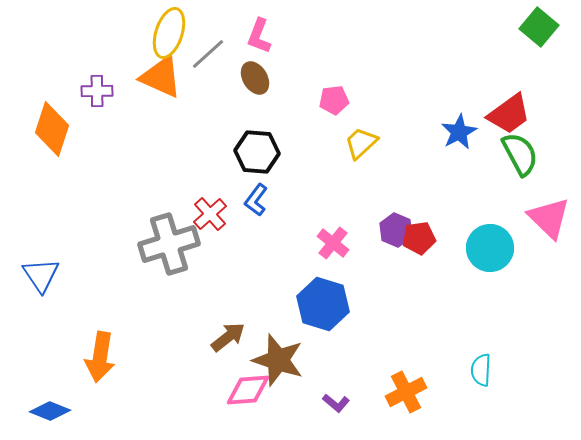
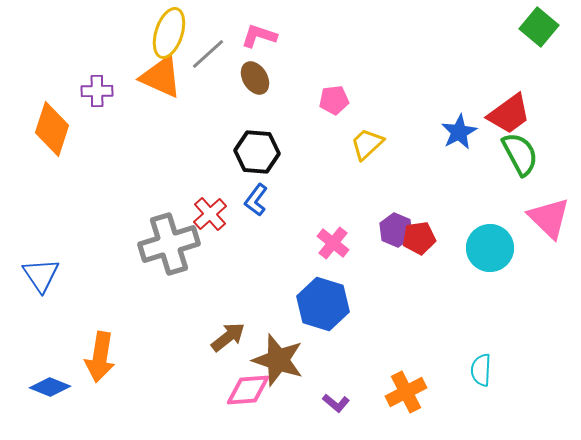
pink L-shape: rotated 87 degrees clockwise
yellow trapezoid: moved 6 px right, 1 px down
blue diamond: moved 24 px up
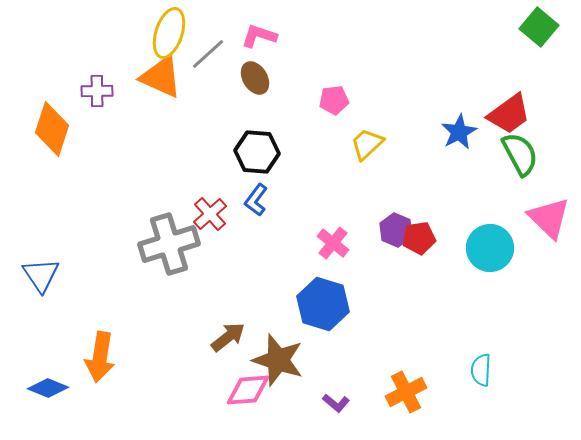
blue diamond: moved 2 px left, 1 px down
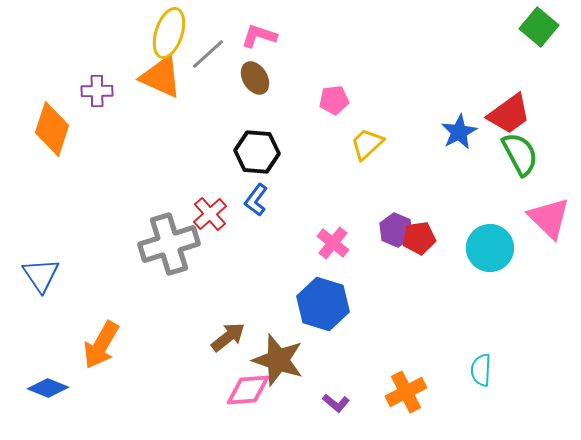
orange arrow: moved 1 px right, 12 px up; rotated 21 degrees clockwise
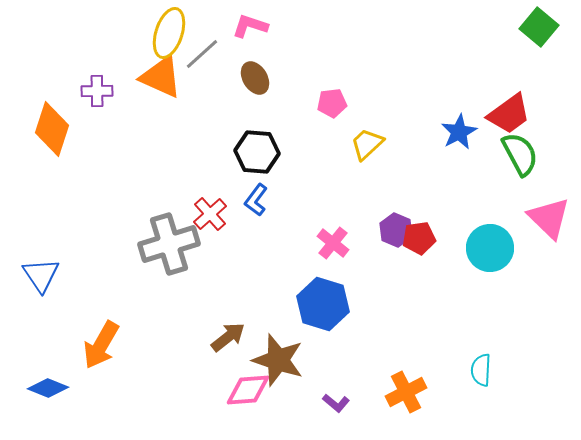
pink L-shape: moved 9 px left, 10 px up
gray line: moved 6 px left
pink pentagon: moved 2 px left, 3 px down
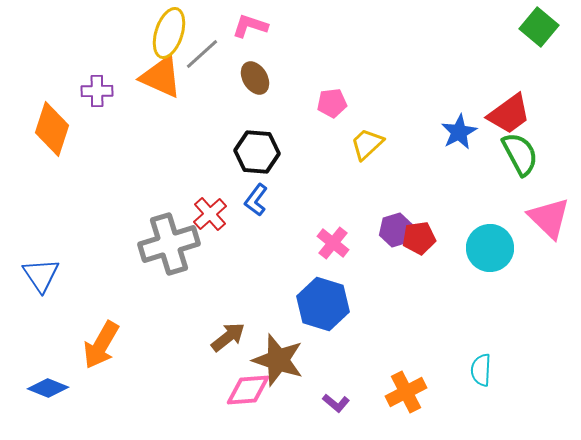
purple hexagon: rotated 20 degrees clockwise
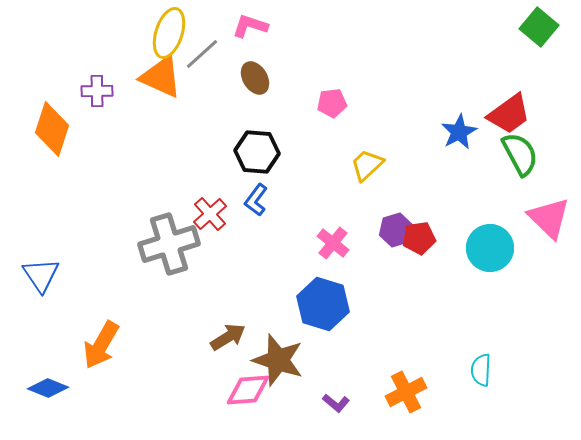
yellow trapezoid: moved 21 px down
brown arrow: rotated 6 degrees clockwise
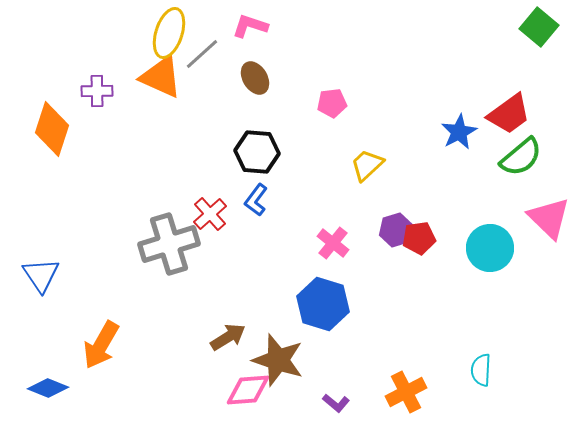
green semicircle: moved 1 px right, 3 px down; rotated 78 degrees clockwise
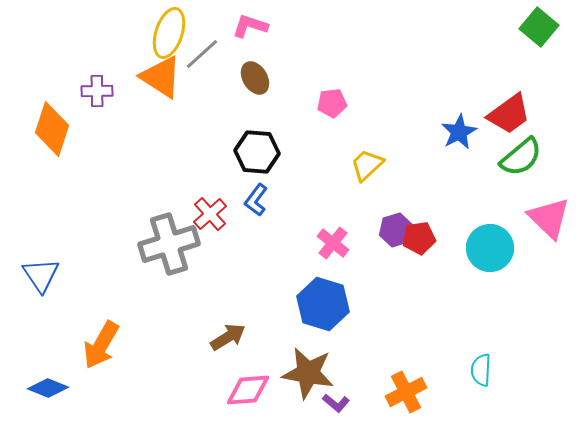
orange triangle: rotated 9 degrees clockwise
brown star: moved 30 px right, 13 px down; rotated 8 degrees counterclockwise
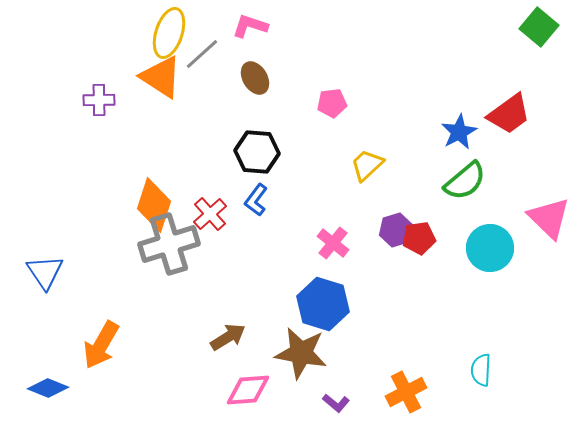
purple cross: moved 2 px right, 9 px down
orange diamond: moved 102 px right, 76 px down
green semicircle: moved 56 px left, 24 px down
blue triangle: moved 4 px right, 3 px up
brown star: moved 7 px left, 20 px up
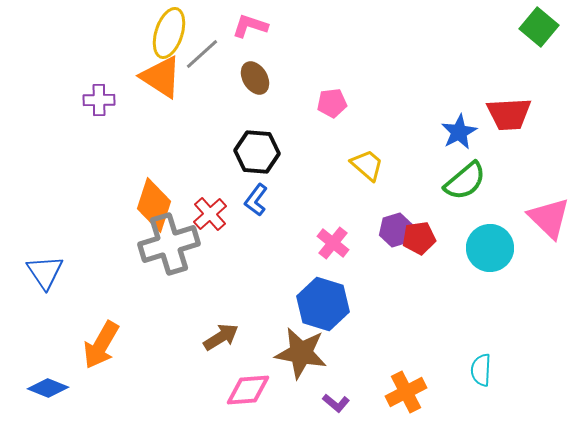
red trapezoid: rotated 33 degrees clockwise
yellow trapezoid: rotated 84 degrees clockwise
brown arrow: moved 7 px left
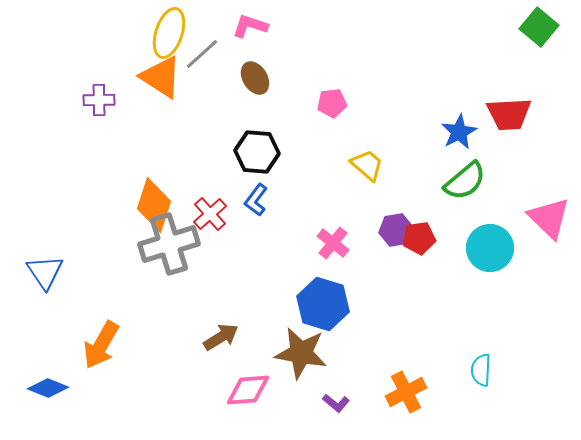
purple hexagon: rotated 8 degrees clockwise
